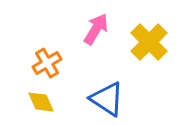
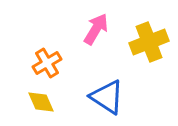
yellow cross: rotated 24 degrees clockwise
blue triangle: moved 2 px up
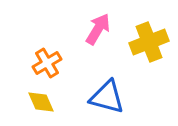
pink arrow: moved 2 px right
blue triangle: rotated 18 degrees counterclockwise
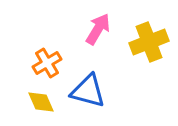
blue triangle: moved 19 px left, 6 px up
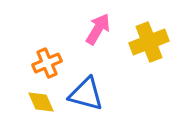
orange cross: rotated 8 degrees clockwise
blue triangle: moved 2 px left, 3 px down
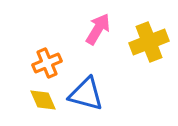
yellow diamond: moved 2 px right, 2 px up
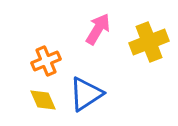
orange cross: moved 1 px left, 2 px up
blue triangle: rotated 48 degrees counterclockwise
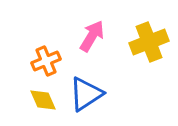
pink arrow: moved 6 px left, 7 px down
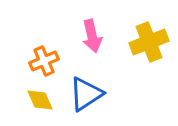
pink arrow: rotated 136 degrees clockwise
orange cross: moved 2 px left
yellow diamond: moved 3 px left
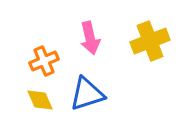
pink arrow: moved 2 px left, 2 px down
yellow cross: moved 1 px right, 1 px up
blue triangle: moved 1 px right; rotated 15 degrees clockwise
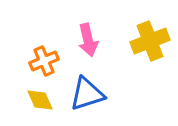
pink arrow: moved 2 px left, 2 px down
